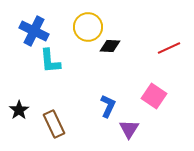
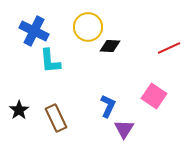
brown rectangle: moved 2 px right, 6 px up
purple triangle: moved 5 px left
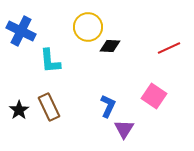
blue cross: moved 13 px left
brown rectangle: moved 7 px left, 11 px up
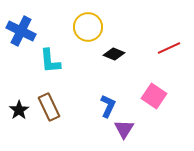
black diamond: moved 4 px right, 8 px down; rotated 20 degrees clockwise
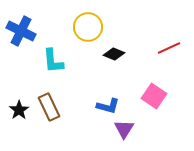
cyan L-shape: moved 3 px right
blue L-shape: rotated 80 degrees clockwise
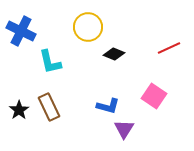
cyan L-shape: moved 3 px left, 1 px down; rotated 8 degrees counterclockwise
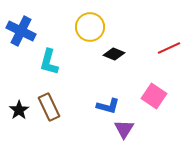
yellow circle: moved 2 px right
cyan L-shape: moved 1 px left; rotated 28 degrees clockwise
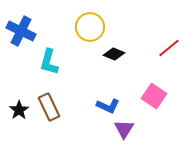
red line: rotated 15 degrees counterclockwise
blue L-shape: rotated 10 degrees clockwise
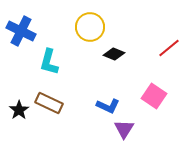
brown rectangle: moved 4 px up; rotated 40 degrees counterclockwise
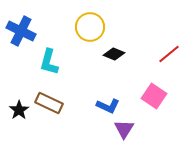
red line: moved 6 px down
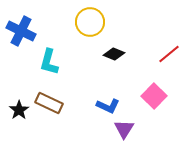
yellow circle: moved 5 px up
pink square: rotated 10 degrees clockwise
